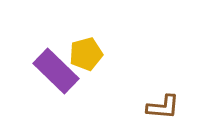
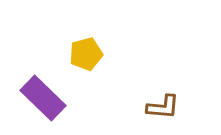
purple rectangle: moved 13 px left, 27 px down
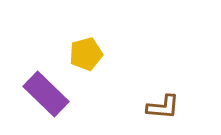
purple rectangle: moved 3 px right, 4 px up
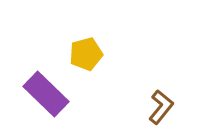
brown L-shape: moved 2 px left; rotated 56 degrees counterclockwise
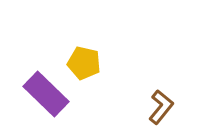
yellow pentagon: moved 2 px left, 9 px down; rotated 28 degrees clockwise
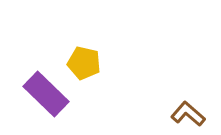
brown L-shape: moved 27 px right, 7 px down; rotated 88 degrees counterclockwise
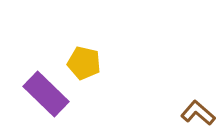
brown L-shape: moved 10 px right, 1 px up
